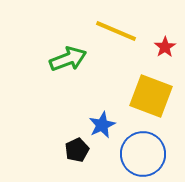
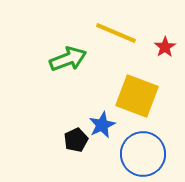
yellow line: moved 2 px down
yellow square: moved 14 px left
black pentagon: moved 1 px left, 10 px up
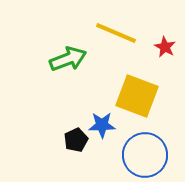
red star: rotated 10 degrees counterclockwise
blue star: rotated 24 degrees clockwise
blue circle: moved 2 px right, 1 px down
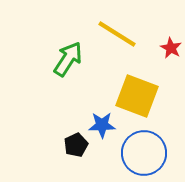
yellow line: moved 1 px right, 1 px down; rotated 9 degrees clockwise
red star: moved 6 px right, 1 px down
green arrow: rotated 36 degrees counterclockwise
black pentagon: moved 5 px down
blue circle: moved 1 px left, 2 px up
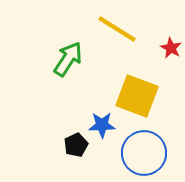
yellow line: moved 5 px up
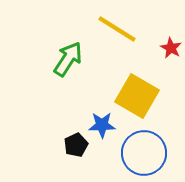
yellow square: rotated 9 degrees clockwise
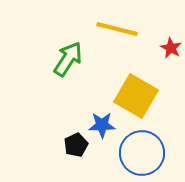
yellow line: rotated 18 degrees counterclockwise
yellow square: moved 1 px left
blue circle: moved 2 px left
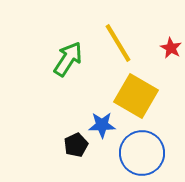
yellow line: moved 1 px right, 14 px down; rotated 45 degrees clockwise
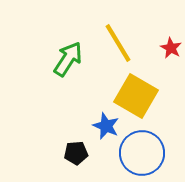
blue star: moved 4 px right, 1 px down; rotated 24 degrees clockwise
black pentagon: moved 8 px down; rotated 20 degrees clockwise
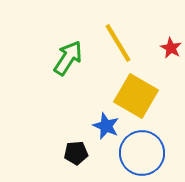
green arrow: moved 1 px up
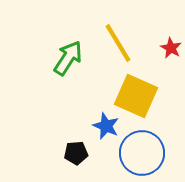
yellow square: rotated 6 degrees counterclockwise
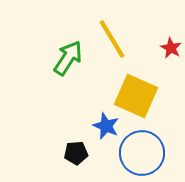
yellow line: moved 6 px left, 4 px up
